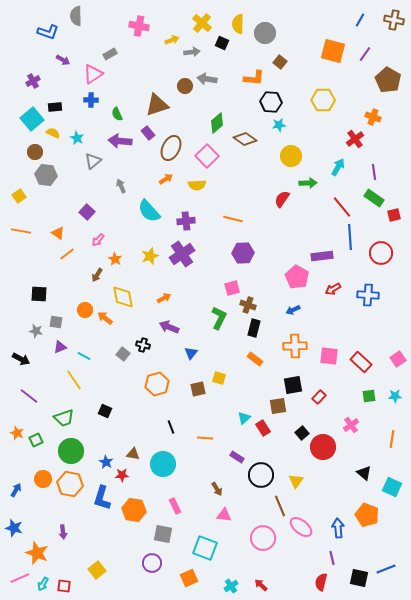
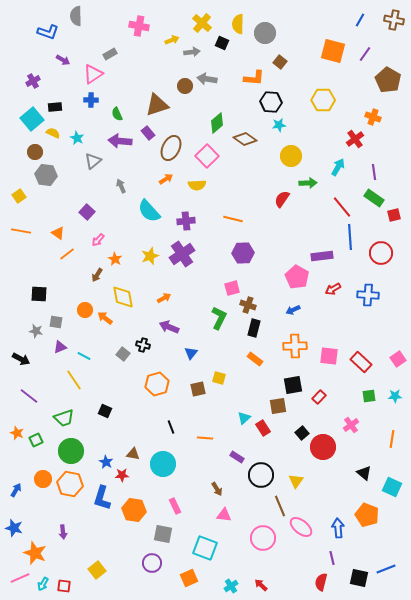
orange star at (37, 553): moved 2 px left
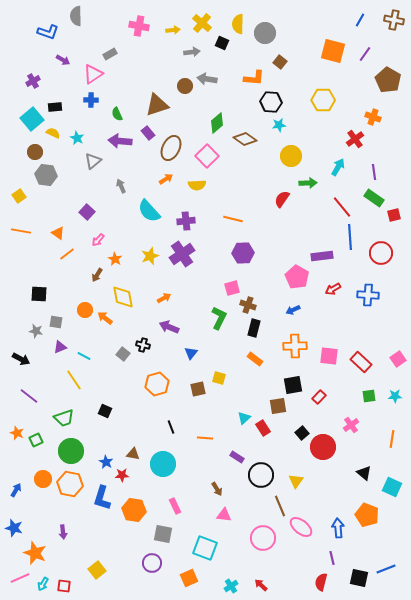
yellow arrow at (172, 40): moved 1 px right, 10 px up; rotated 16 degrees clockwise
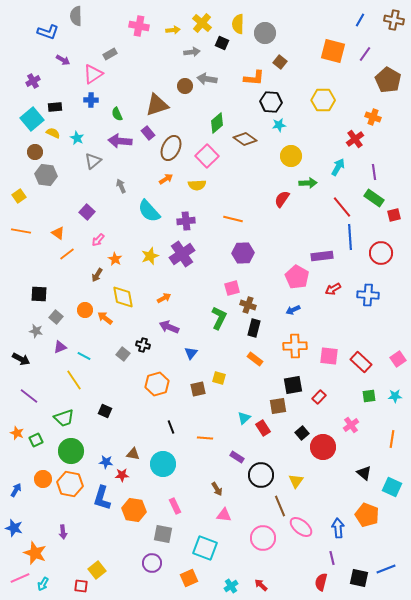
gray square at (56, 322): moved 5 px up; rotated 32 degrees clockwise
blue star at (106, 462): rotated 24 degrees counterclockwise
red square at (64, 586): moved 17 px right
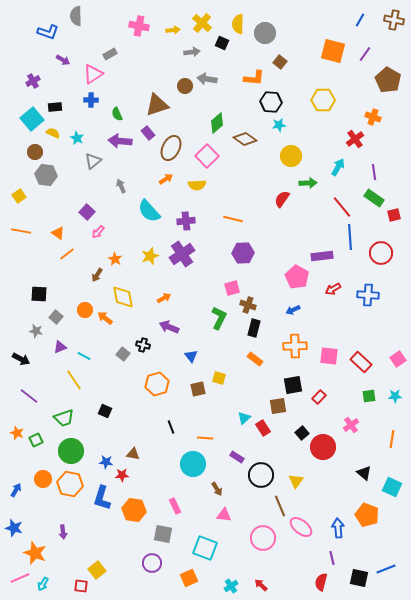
pink arrow at (98, 240): moved 8 px up
blue triangle at (191, 353): moved 3 px down; rotated 16 degrees counterclockwise
cyan circle at (163, 464): moved 30 px right
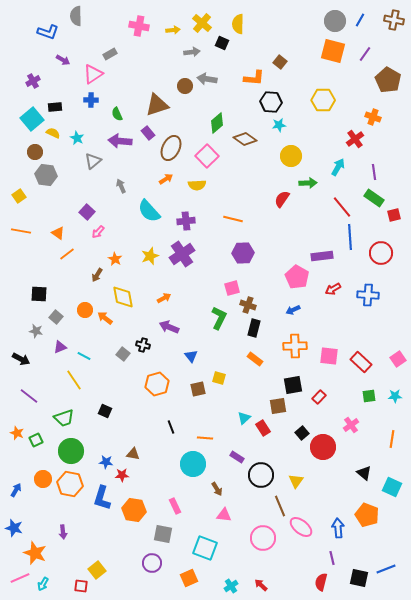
gray circle at (265, 33): moved 70 px right, 12 px up
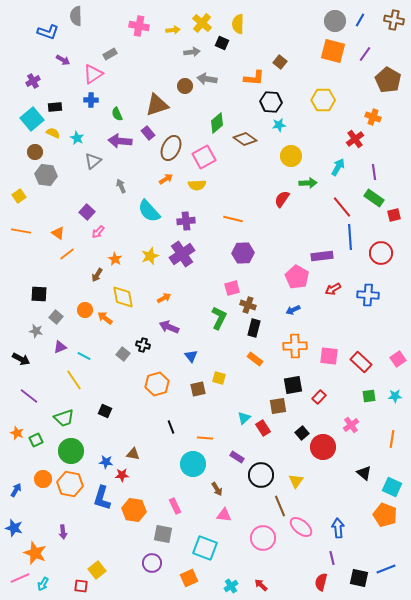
pink square at (207, 156): moved 3 px left, 1 px down; rotated 15 degrees clockwise
orange pentagon at (367, 515): moved 18 px right
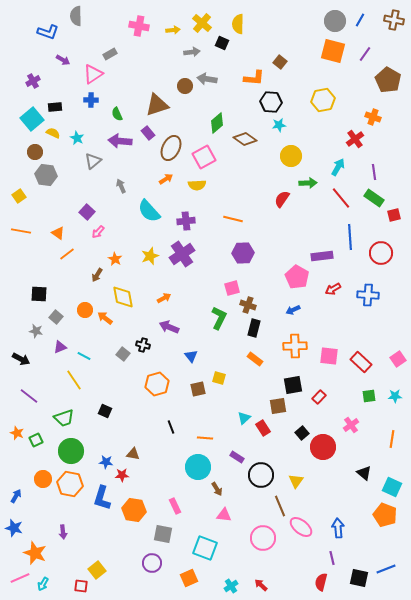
yellow hexagon at (323, 100): rotated 10 degrees counterclockwise
red line at (342, 207): moved 1 px left, 9 px up
cyan circle at (193, 464): moved 5 px right, 3 px down
blue arrow at (16, 490): moved 6 px down
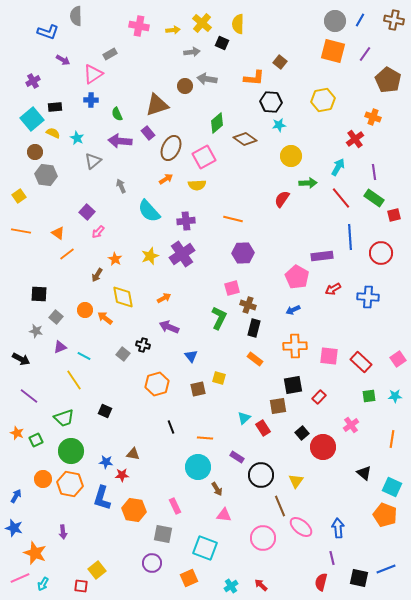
blue cross at (368, 295): moved 2 px down
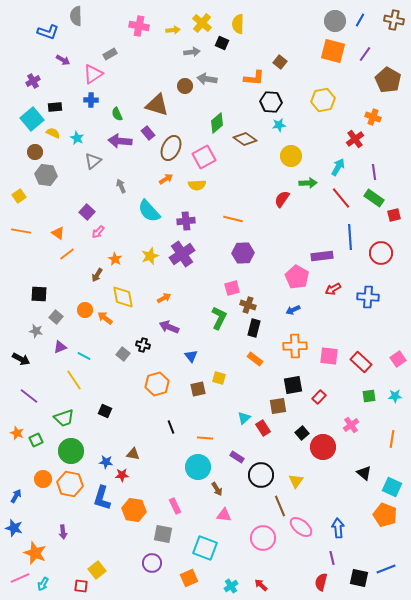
brown triangle at (157, 105): rotated 35 degrees clockwise
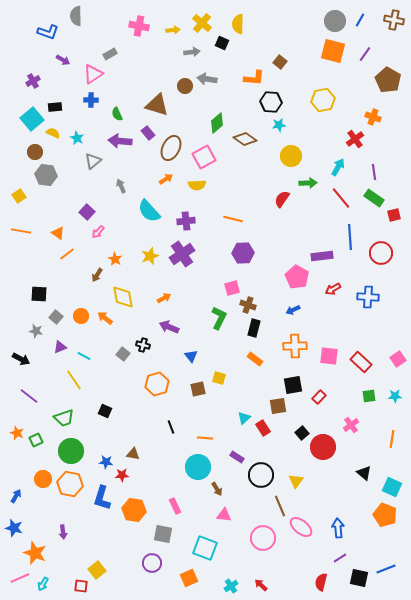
orange circle at (85, 310): moved 4 px left, 6 px down
purple line at (332, 558): moved 8 px right; rotated 72 degrees clockwise
